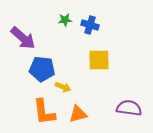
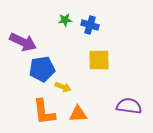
purple arrow: moved 4 px down; rotated 16 degrees counterclockwise
blue pentagon: rotated 15 degrees counterclockwise
purple semicircle: moved 2 px up
orange triangle: rotated 12 degrees clockwise
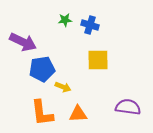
yellow square: moved 1 px left
purple semicircle: moved 1 px left, 1 px down
orange L-shape: moved 2 px left, 1 px down
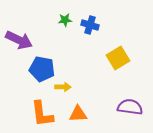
purple arrow: moved 4 px left, 2 px up
yellow square: moved 20 px right, 2 px up; rotated 30 degrees counterclockwise
blue pentagon: rotated 20 degrees clockwise
yellow arrow: rotated 21 degrees counterclockwise
purple semicircle: moved 2 px right
orange L-shape: moved 1 px down
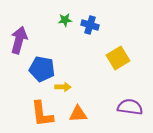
purple arrow: rotated 100 degrees counterclockwise
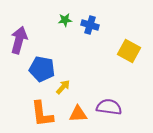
yellow square: moved 11 px right, 7 px up; rotated 30 degrees counterclockwise
yellow arrow: rotated 49 degrees counterclockwise
purple semicircle: moved 21 px left
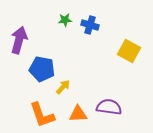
orange L-shape: moved 1 px down; rotated 12 degrees counterclockwise
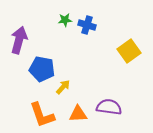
blue cross: moved 3 px left
yellow square: rotated 25 degrees clockwise
